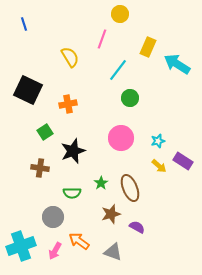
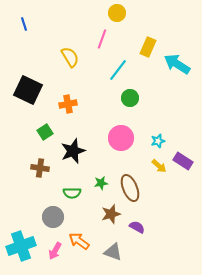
yellow circle: moved 3 px left, 1 px up
green star: rotated 24 degrees clockwise
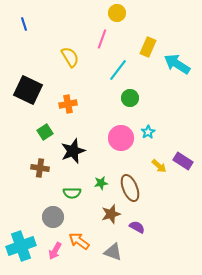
cyan star: moved 10 px left, 9 px up; rotated 16 degrees counterclockwise
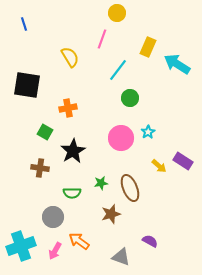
black square: moved 1 px left, 5 px up; rotated 16 degrees counterclockwise
orange cross: moved 4 px down
green square: rotated 28 degrees counterclockwise
black star: rotated 10 degrees counterclockwise
purple semicircle: moved 13 px right, 14 px down
gray triangle: moved 8 px right, 5 px down
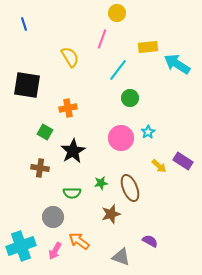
yellow rectangle: rotated 60 degrees clockwise
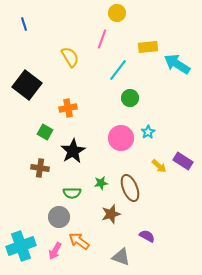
black square: rotated 28 degrees clockwise
gray circle: moved 6 px right
purple semicircle: moved 3 px left, 5 px up
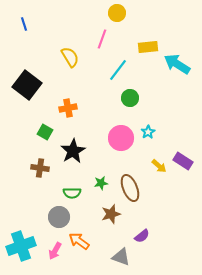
purple semicircle: moved 5 px left; rotated 112 degrees clockwise
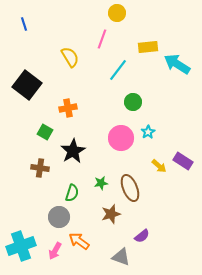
green circle: moved 3 px right, 4 px down
green semicircle: rotated 72 degrees counterclockwise
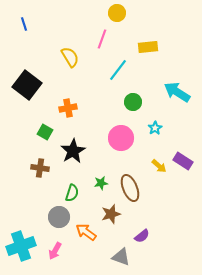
cyan arrow: moved 28 px down
cyan star: moved 7 px right, 4 px up
orange arrow: moved 7 px right, 9 px up
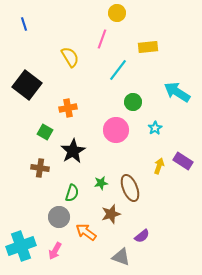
pink circle: moved 5 px left, 8 px up
yellow arrow: rotated 112 degrees counterclockwise
